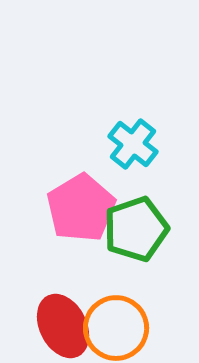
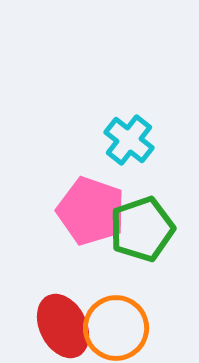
cyan cross: moved 4 px left, 4 px up
pink pentagon: moved 10 px right, 3 px down; rotated 22 degrees counterclockwise
green pentagon: moved 6 px right
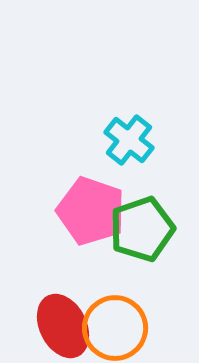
orange circle: moved 1 px left
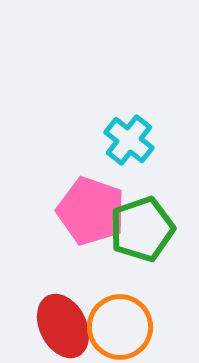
orange circle: moved 5 px right, 1 px up
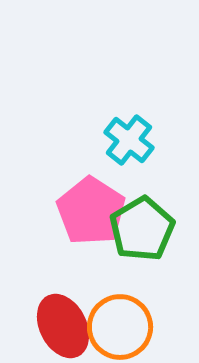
pink pentagon: rotated 14 degrees clockwise
green pentagon: rotated 12 degrees counterclockwise
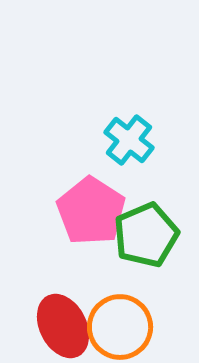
green pentagon: moved 4 px right, 6 px down; rotated 8 degrees clockwise
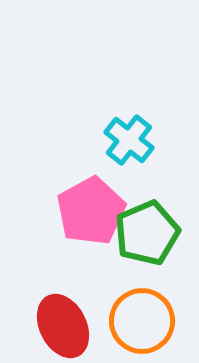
pink pentagon: rotated 10 degrees clockwise
green pentagon: moved 1 px right, 2 px up
orange circle: moved 22 px right, 6 px up
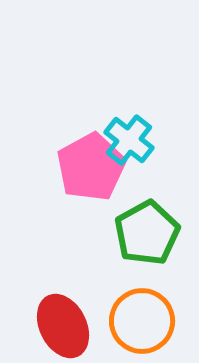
pink pentagon: moved 44 px up
green pentagon: rotated 6 degrees counterclockwise
